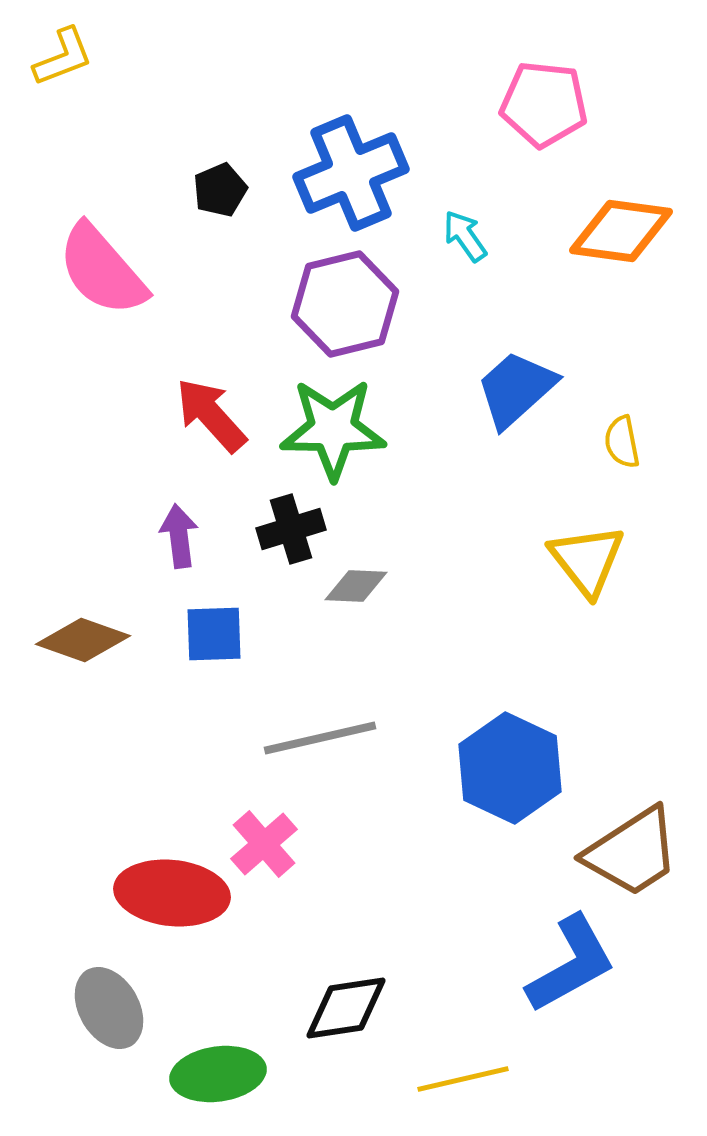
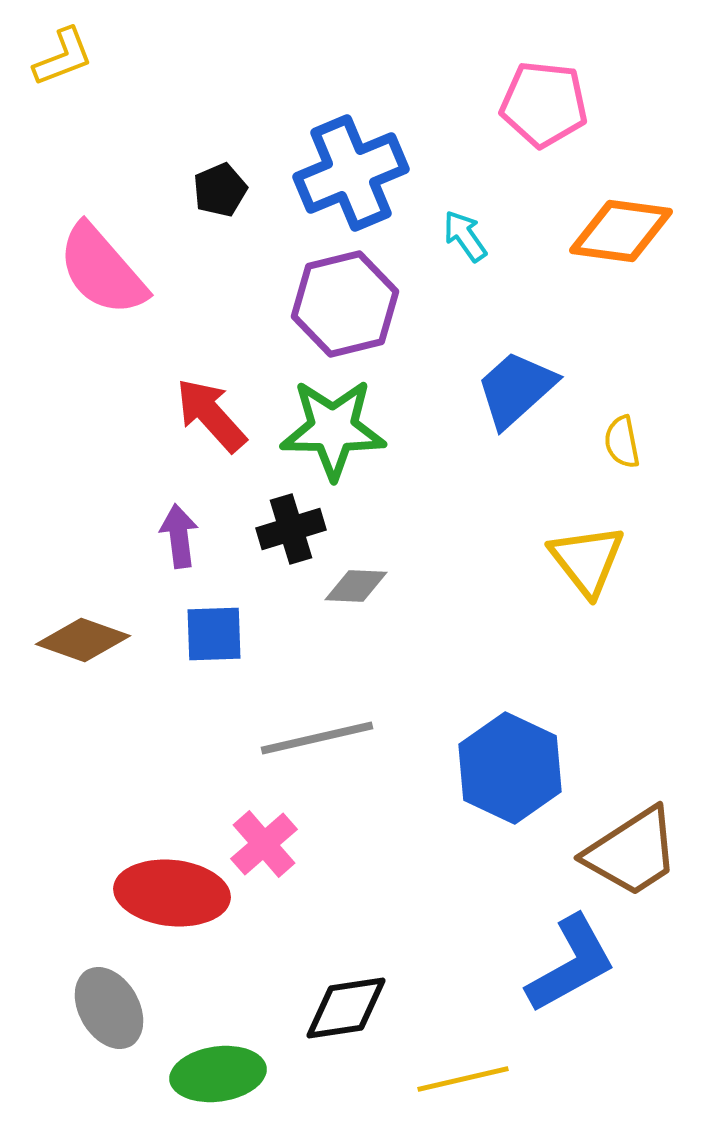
gray line: moved 3 px left
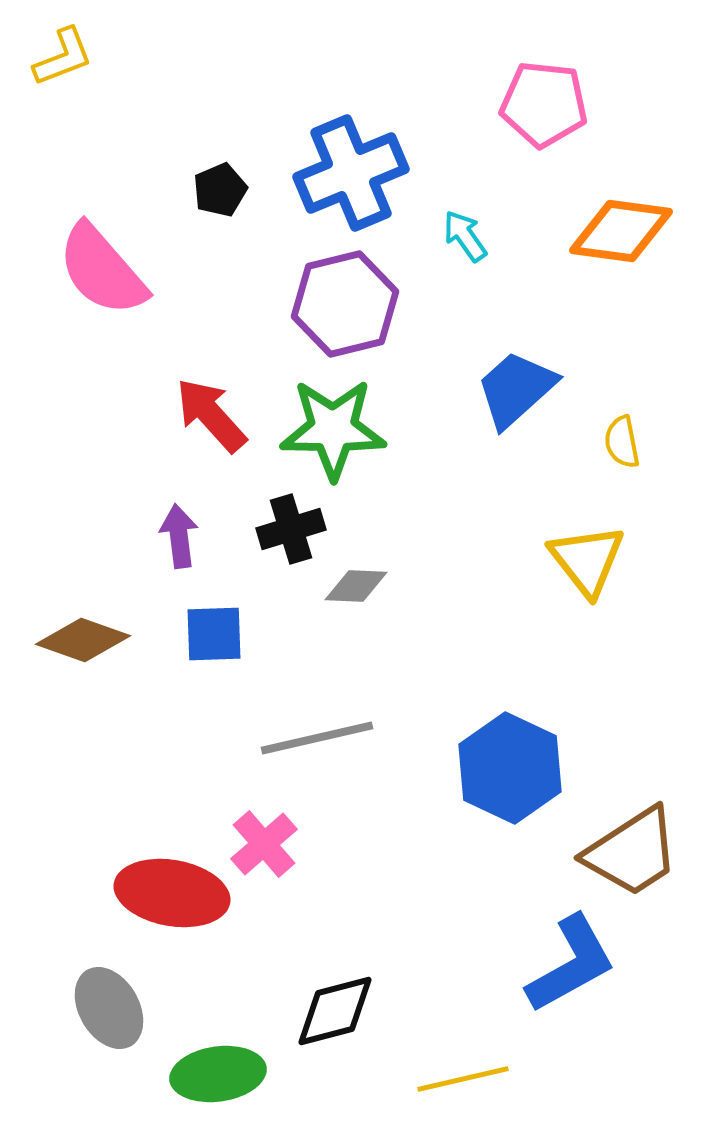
red ellipse: rotated 4 degrees clockwise
black diamond: moved 11 px left, 3 px down; rotated 6 degrees counterclockwise
